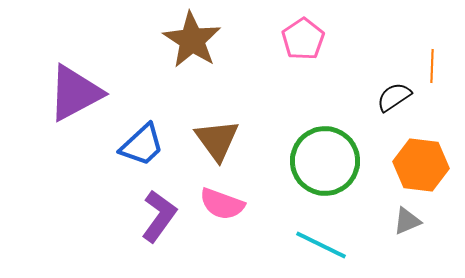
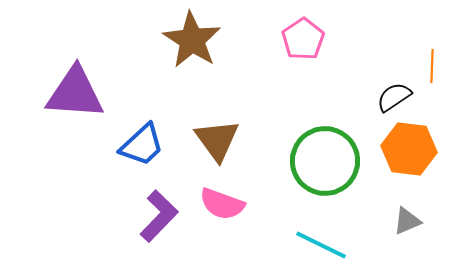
purple triangle: rotated 32 degrees clockwise
orange hexagon: moved 12 px left, 16 px up
purple L-shape: rotated 8 degrees clockwise
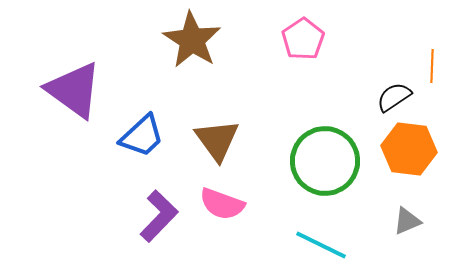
purple triangle: moved 1 px left, 3 px up; rotated 32 degrees clockwise
blue trapezoid: moved 9 px up
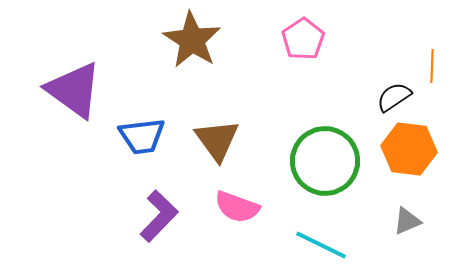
blue trapezoid: rotated 36 degrees clockwise
pink semicircle: moved 15 px right, 3 px down
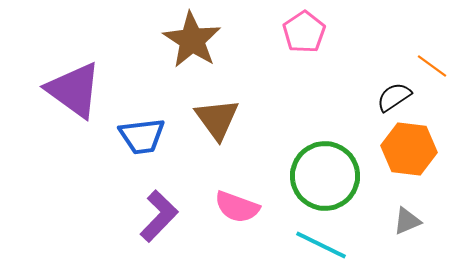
pink pentagon: moved 1 px right, 7 px up
orange line: rotated 56 degrees counterclockwise
brown triangle: moved 21 px up
green circle: moved 15 px down
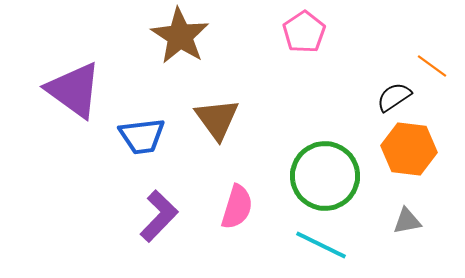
brown star: moved 12 px left, 4 px up
pink semicircle: rotated 93 degrees counterclockwise
gray triangle: rotated 12 degrees clockwise
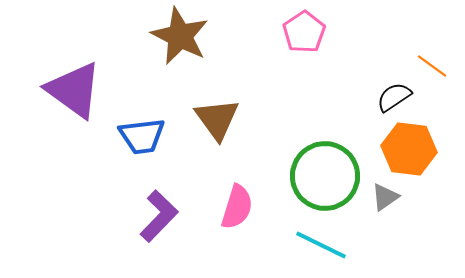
brown star: rotated 6 degrees counterclockwise
gray triangle: moved 22 px left, 24 px up; rotated 24 degrees counterclockwise
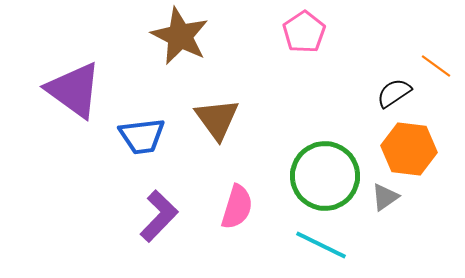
orange line: moved 4 px right
black semicircle: moved 4 px up
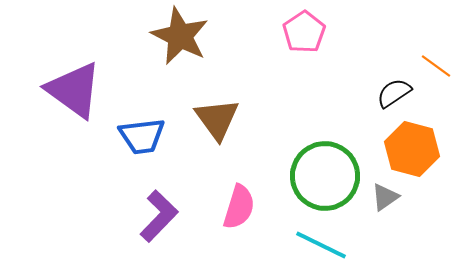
orange hexagon: moved 3 px right; rotated 8 degrees clockwise
pink semicircle: moved 2 px right
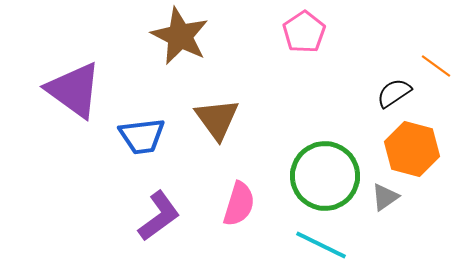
pink semicircle: moved 3 px up
purple L-shape: rotated 10 degrees clockwise
